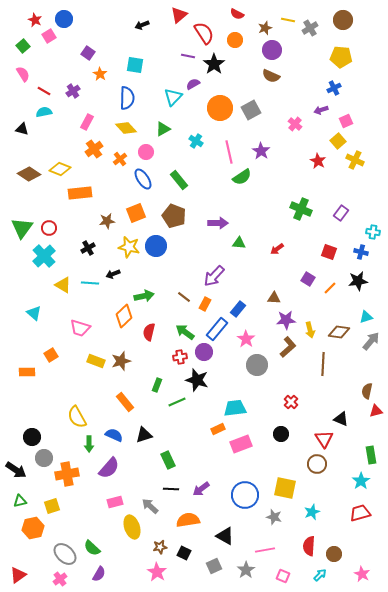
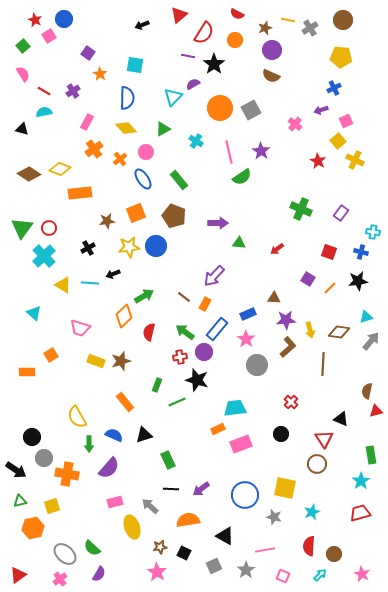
red semicircle at (204, 33): rotated 65 degrees clockwise
yellow star at (129, 247): rotated 20 degrees counterclockwise
green arrow at (144, 296): rotated 18 degrees counterclockwise
blue rectangle at (238, 309): moved 10 px right, 5 px down; rotated 28 degrees clockwise
orange cross at (67, 474): rotated 20 degrees clockwise
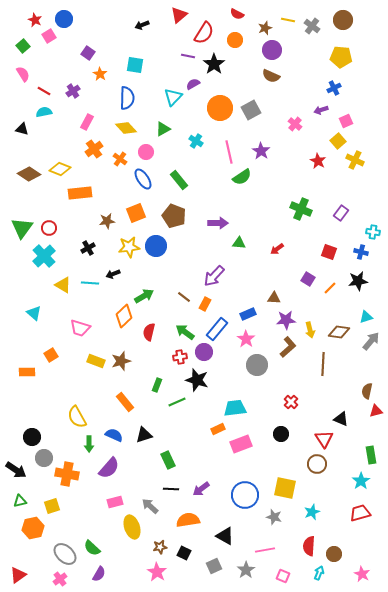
gray cross at (310, 28): moved 2 px right, 2 px up; rotated 21 degrees counterclockwise
orange cross at (120, 159): rotated 16 degrees counterclockwise
cyan arrow at (320, 575): moved 1 px left, 2 px up; rotated 24 degrees counterclockwise
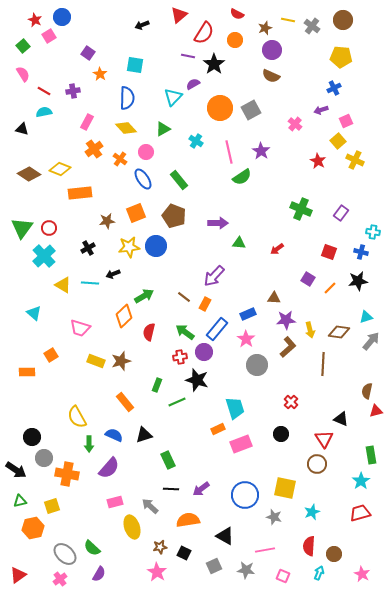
blue circle at (64, 19): moved 2 px left, 2 px up
purple cross at (73, 91): rotated 24 degrees clockwise
cyan trapezoid at (235, 408): rotated 80 degrees clockwise
gray star at (246, 570): rotated 30 degrees counterclockwise
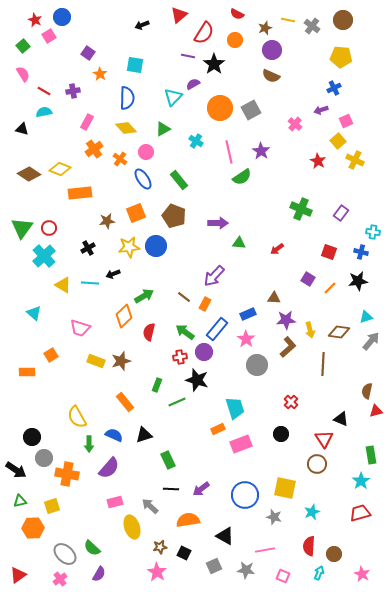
orange hexagon at (33, 528): rotated 10 degrees clockwise
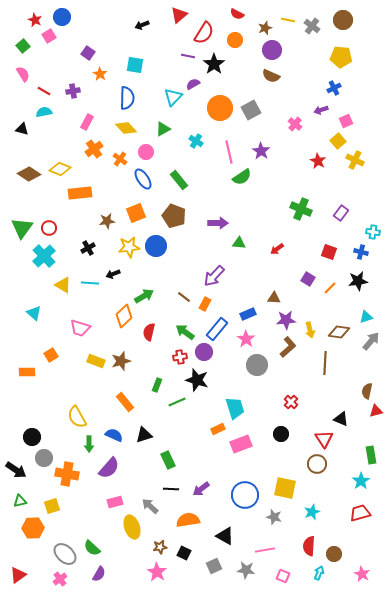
brown line at (323, 364): moved 2 px right, 1 px up
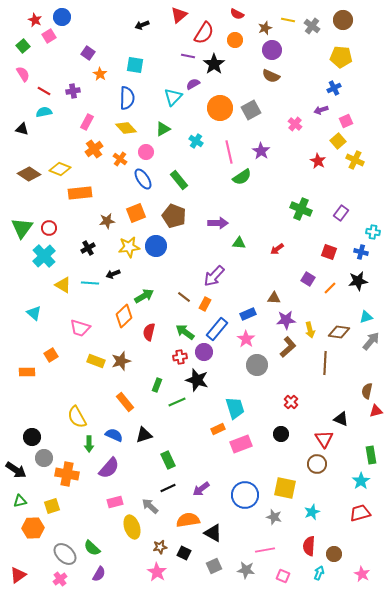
black line at (171, 489): moved 3 px left, 1 px up; rotated 28 degrees counterclockwise
black triangle at (225, 536): moved 12 px left, 3 px up
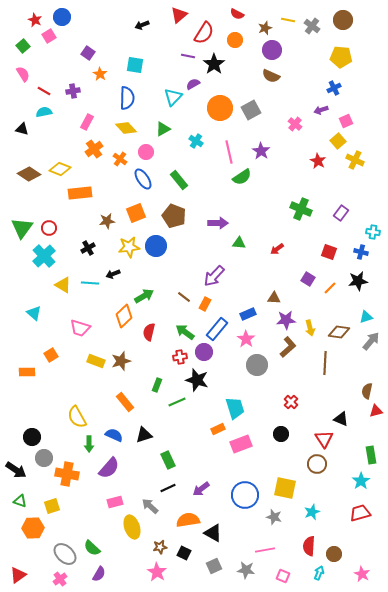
yellow arrow at (310, 330): moved 2 px up
green triangle at (20, 501): rotated 32 degrees clockwise
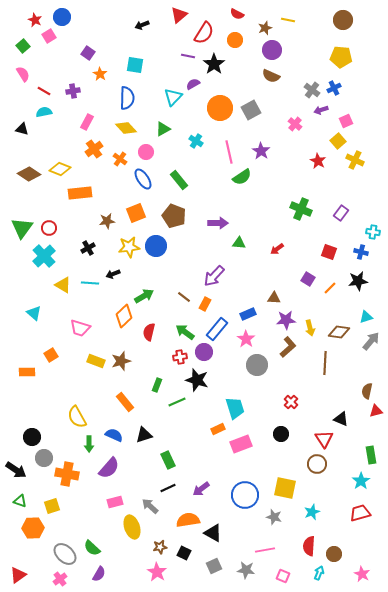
gray cross at (312, 26): moved 64 px down
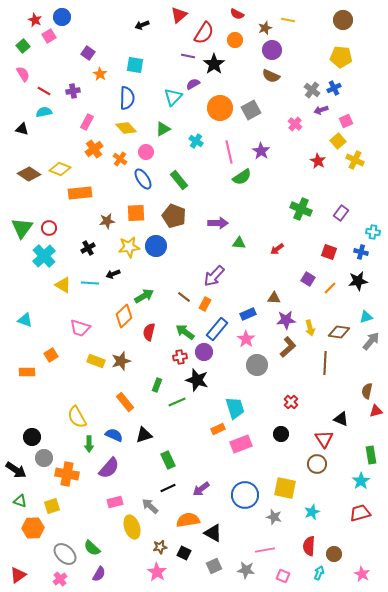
orange square at (136, 213): rotated 18 degrees clockwise
cyan triangle at (34, 313): moved 9 px left, 7 px down; rotated 21 degrees counterclockwise
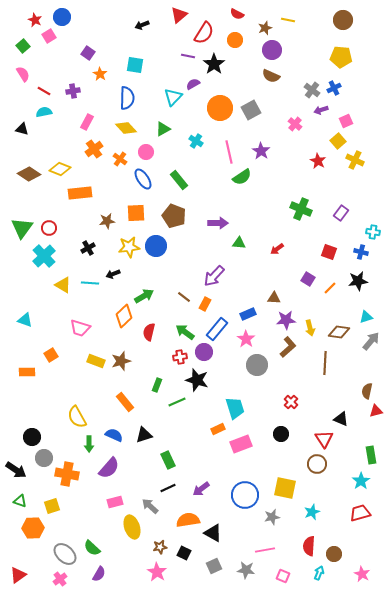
gray star at (274, 517): moved 2 px left; rotated 28 degrees counterclockwise
